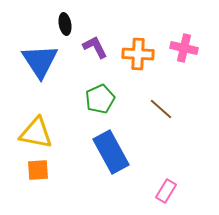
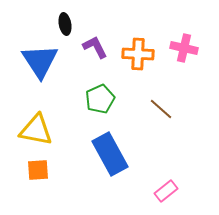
yellow triangle: moved 3 px up
blue rectangle: moved 1 px left, 2 px down
pink rectangle: rotated 20 degrees clockwise
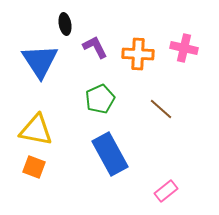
orange square: moved 4 px left, 3 px up; rotated 25 degrees clockwise
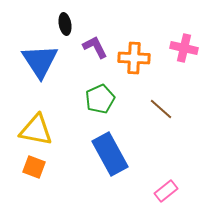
orange cross: moved 4 px left, 4 px down
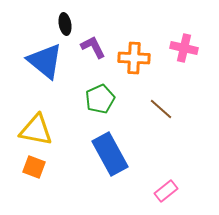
purple L-shape: moved 2 px left
blue triangle: moved 5 px right; rotated 18 degrees counterclockwise
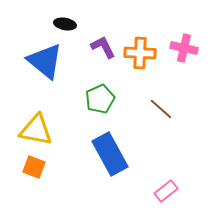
black ellipse: rotated 70 degrees counterclockwise
purple L-shape: moved 10 px right
orange cross: moved 6 px right, 5 px up
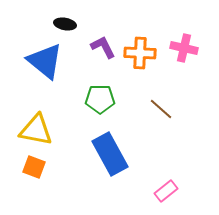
green pentagon: rotated 24 degrees clockwise
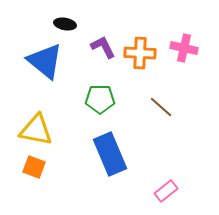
brown line: moved 2 px up
blue rectangle: rotated 6 degrees clockwise
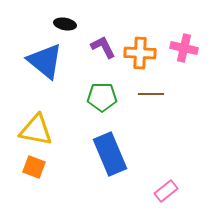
green pentagon: moved 2 px right, 2 px up
brown line: moved 10 px left, 13 px up; rotated 40 degrees counterclockwise
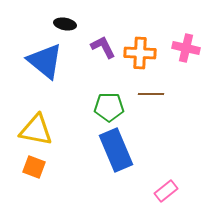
pink cross: moved 2 px right
green pentagon: moved 7 px right, 10 px down
blue rectangle: moved 6 px right, 4 px up
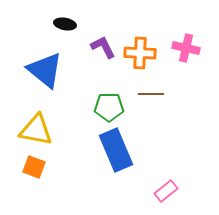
blue triangle: moved 9 px down
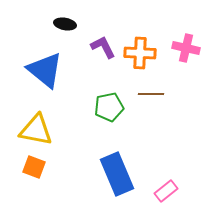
green pentagon: rotated 12 degrees counterclockwise
blue rectangle: moved 1 px right, 24 px down
